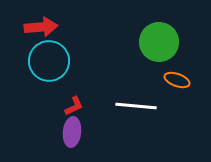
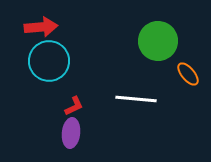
green circle: moved 1 px left, 1 px up
orange ellipse: moved 11 px right, 6 px up; rotated 30 degrees clockwise
white line: moved 7 px up
purple ellipse: moved 1 px left, 1 px down
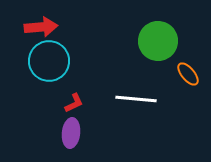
red L-shape: moved 3 px up
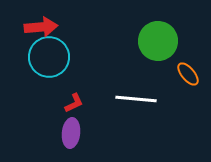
cyan circle: moved 4 px up
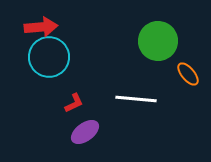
purple ellipse: moved 14 px right, 1 px up; rotated 48 degrees clockwise
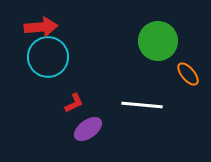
cyan circle: moved 1 px left
white line: moved 6 px right, 6 px down
purple ellipse: moved 3 px right, 3 px up
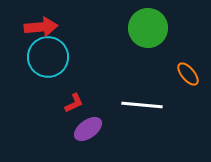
green circle: moved 10 px left, 13 px up
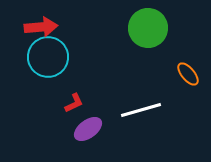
white line: moved 1 px left, 5 px down; rotated 21 degrees counterclockwise
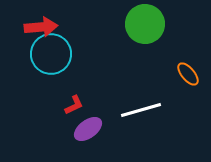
green circle: moved 3 px left, 4 px up
cyan circle: moved 3 px right, 3 px up
red L-shape: moved 2 px down
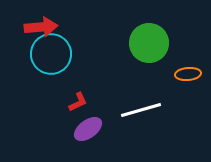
green circle: moved 4 px right, 19 px down
orange ellipse: rotated 55 degrees counterclockwise
red L-shape: moved 4 px right, 3 px up
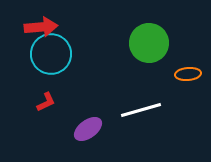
red L-shape: moved 32 px left
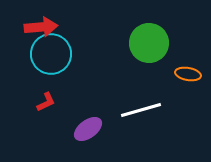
orange ellipse: rotated 15 degrees clockwise
